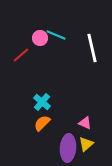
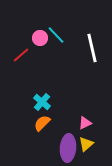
cyan line: rotated 24 degrees clockwise
pink triangle: rotated 48 degrees counterclockwise
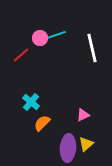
cyan line: rotated 66 degrees counterclockwise
cyan cross: moved 11 px left
pink triangle: moved 2 px left, 8 px up
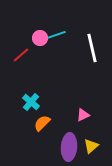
yellow triangle: moved 5 px right, 2 px down
purple ellipse: moved 1 px right, 1 px up
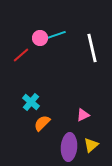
yellow triangle: moved 1 px up
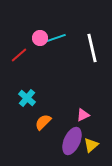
cyan line: moved 3 px down
red line: moved 2 px left
cyan cross: moved 4 px left, 4 px up
orange semicircle: moved 1 px right, 1 px up
purple ellipse: moved 3 px right, 6 px up; rotated 20 degrees clockwise
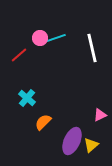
pink triangle: moved 17 px right
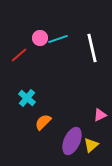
cyan line: moved 2 px right, 1 px down
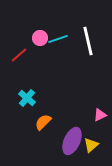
white line: moved 4 px left, 7 px up
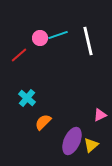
cyan line: moved 4 px up
